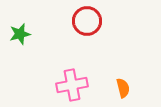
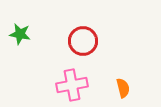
red circle: moved 4 px left, 20 px down
green star: rotated 25 degrees clockwise
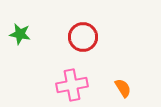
red circle: moved 4 px up
orange semicircle: rotated 18 degrees counterclockwise
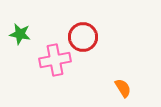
pink cross: moved 17 px left, 25 px up
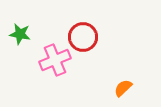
pink cross: rotated 12 degrees counterclockwise
orange semicircle: rotated 102 degrees counterclockwise
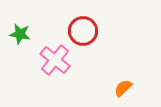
red circle: moved 6 px up
pink cross: rotated 28 degrees counterclockwise
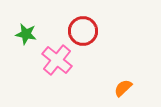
green star: moved 6 px right
pink cross: moved 2 px right
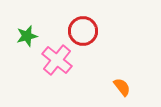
green star: moved 1 px right, 2 px down; rotated 25 degrees counterclockwise
orange semicircle: moved 1 px left, 1 px up; rotated 96 degrees clockwise
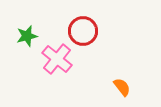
pink cross: moved 1 px up
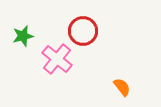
green star: moved 4 px left
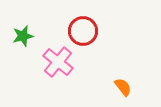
pink cross: moved 1 px right, 3 px down
orange semicircle: moved 1 px right
